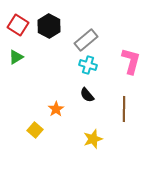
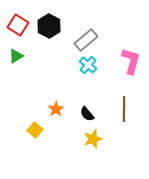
green triangle: moved 1 px up
cyan cross: rotated 24 degrees clockwise
black semicircle: moved 19 px down
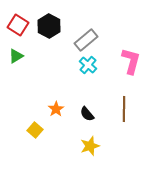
yellow star: moved 3 px left, 7 px down
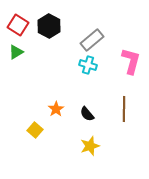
gray rectangle: moved 6 px right
green triangle: moved 4 px up
cyan cross: rotated 24 degrees counterclockwise
